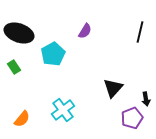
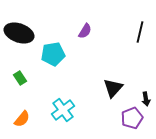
cyan pentagon: rotated 20 degrees clockwise
green rectangle: moved 6 px right, 11 px down
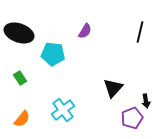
cyan pentagon: rotated 15 degrees clockwise
black arrow: moved 2 px down
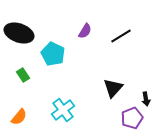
black line: moved 19 px left, 4 px down; rotated 45 degrees clockwise
cyan pentagon: rotated 20 degrees clockwise
green rectangle: moved 3 px right, 3 px up
black arrow: moved 2 px up
orange semicircle: moved 3 px left, 2 px up
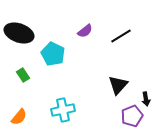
purple semicircle: rotated 21 degrees clockwise
black triangle: moved 5 px right, 3 px up
cyan cross: rotated 25 degrees clockwise
purple pentagon: moved 2 px up
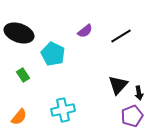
black arrow: moved 7 px left, 6 px up
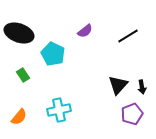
black line: moved 7 px right
black arrow: moved 3 px right, 6 px up
cyan cross: moved 4 px left
purple pentagon: moved 2 px up
